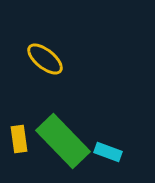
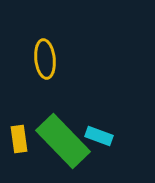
yellow ellipse: rotated 45 degrees clockwise
cyan rectangle: moved 9 px left, 16 px up
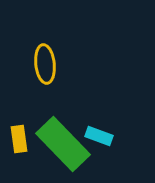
yellow ellipse: moved 5 px down
green rectangle: moved 3 px down
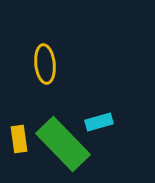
cyan rectangle: moved 14 px up; rotated 36 degrees counterclockwise
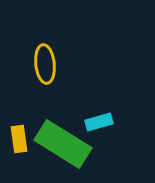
green rectangle: rotated 14 degrees counterclockwise
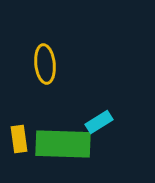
cyan rectangle: rotated 16 degrees counterclockwise
green rectangle: rotated 30 degrees counterclockwise
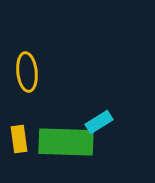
yellow ellipse: moved 18 px left, 8 px down
green rectangle: moved 3 px right, 2 px up
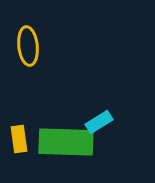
yellow ellipse: moved 1 px right, 26 px up
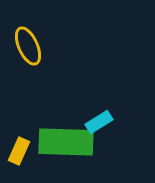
yellow ellipse: rotated 18 degrees counterclockwise
yellow rectangle: moved 12 px down; rotated 32 degrees clockwise
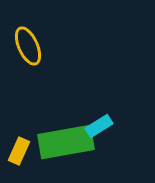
cyan rectangle: moved 4 px down
green rectangle: rotated 12 degrees counterclockwise
